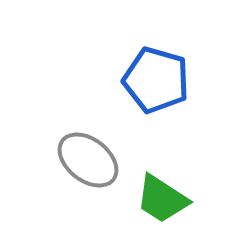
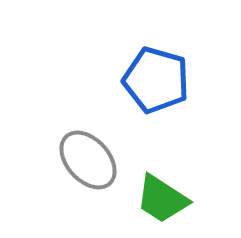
gray ellipse: rotated 10 degrees clockwise
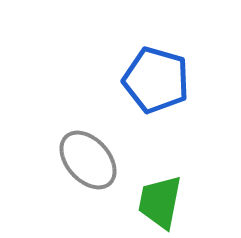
green trapezoid: moved 2 px left, 3 px down; rotated 68 degrees clockwise
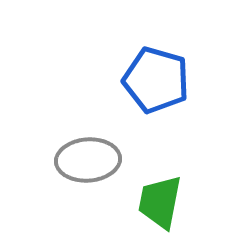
gray ellipse: rotated 52 degrees counterclockwise
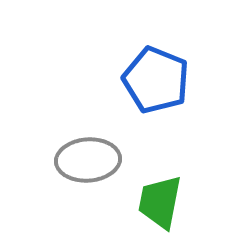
blue pentagon: rotated 6 degrees clockwise
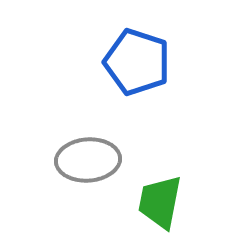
blue pentagon: moved 19 px left, 18 px up; rotated 4 degrees counterclockwise
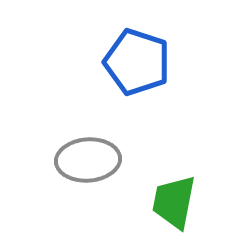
green trapezoid: moved 14 px right
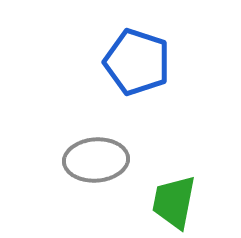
gray ellipse: moved 8 px right
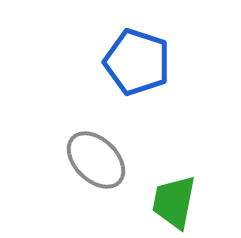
gray ellipse: rotated 48 degrees clockwise
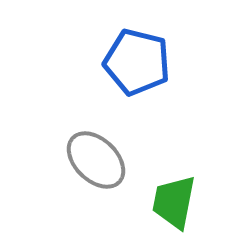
blue pentagon: rotated 4 degrees counterclockwise
